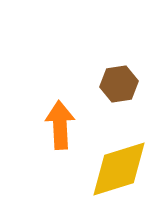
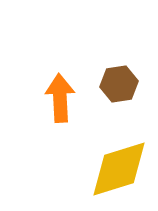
orange arrow: moved 27 px up
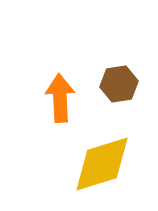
yellow diamond: moved 17 px left, 5 px up
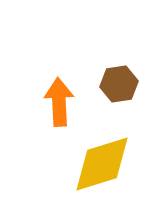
orange arrow: moved 1 px left, 4 px down
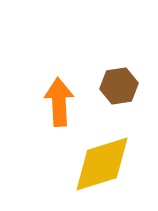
brown hexagon: moved 2 px down
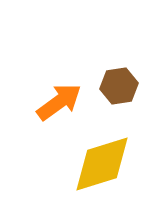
orange arrow: rotated 57 degrees clockwise
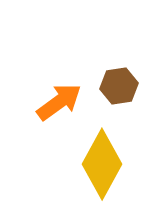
yellow diamond: rotated 44 degrees counterclockwise
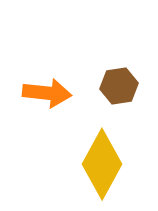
orange arrow: moved 12 px left, 9 px up; rotated 42 degrees clockwise
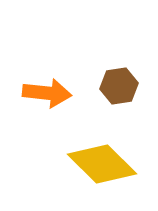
yellow diamond: rotated 74 degrees counterclockwise
